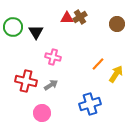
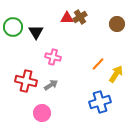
blue cross: moved 10 px right, 2 px up
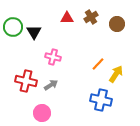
brown cross: moved 11 px right
black triangle: moved 2 px left
blue cross: moved 1 px right, 2 px up; rotated 30 degrees clockwise
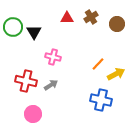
yellow arrow: rotated 30 degrees clockwise
pink circle: moved 9 px left, 1 px down
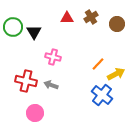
gray arrow: rotated 128 degrees counterclockwise
blue cross: moved 1 px right, 5 px up; rotated 25 degrees clockwise
pink circle: moved 2 px right, 1 px up
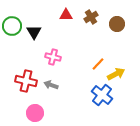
red triangle: moved 1 px left, 3 px up
green circle: moved 1 px left, 1 px up
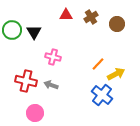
green circle: moved 4 px down
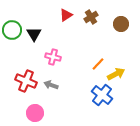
red triangle: rotated 32 degrees counterclockwise
brown circle: moved 4 px right
black triangle: moved 2 px down
red cross: rotated 10 degrees clockwise
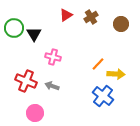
green circle: moved 2 px right, 2 px up
yellow arrow: rotated 30 degrees clockwise
gray arrow: moved 1 px right, 1 px down
blue cross: moved 1 px right, 1 px down
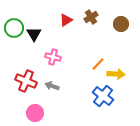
red triangle: moved 5 px down
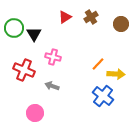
red triangle: moved 1 px left, 3 px up
red cross: moved 2 px left, 11 px up
